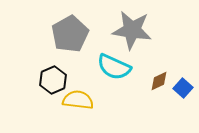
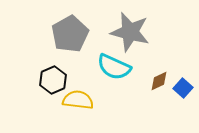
gray star: moved 2 px left, 2 px down; rotated 6 degrees clockwise
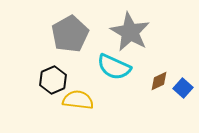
gray star: rotated 15 degrees clockwise
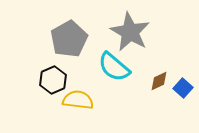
gray pentagon: moved 1 px left, 5 px down
cyan semicircle: rotated 16 degrees clockwise
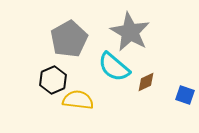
brown diamond: moved 13 px left, 1 px down
blue square: moved 2 px right, 7 px down; rotated 24 degrees counterclockwise
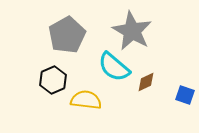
gray star: moved 2 px right, 1 px up
gray pentagon: moved 2 px left, 4 px up
yellow semicircle: moved 8 px right
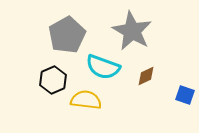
cyan semicircle: moved 11 px left; rotated 20 degrees counterclockwise
brown diamond: moved 6 px up
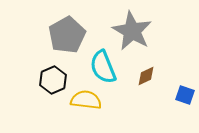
cyan semicircle: rotated 48 degrees clockwise
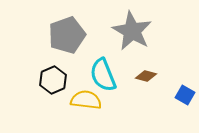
gray pentagon: rotated 9 degrees clockwise
cyan semicircle: moved 8 px down
brown diamond: rotated 40 degrees clockwise
blue square: rotated 12 degrees clockwise
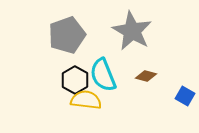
black hexagon: moved 22 px right; rotated 8 degrees counterclockwise
blue square: moved 1 px down
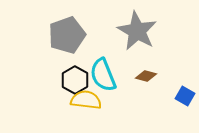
gray star: moved 5 px right
